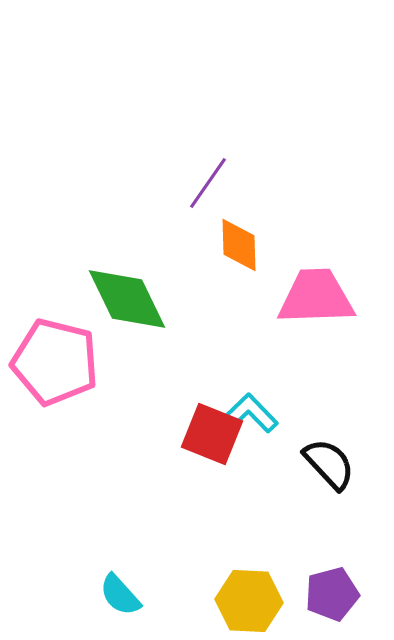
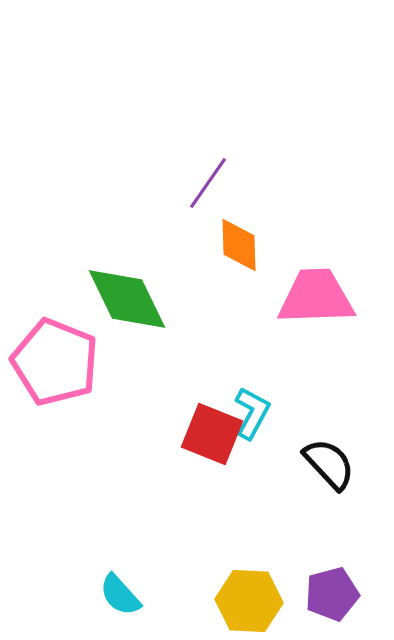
pink pentagon: rotated 8 degrees clockwise
cyan L-shape: rotated 72 degrees clockwise
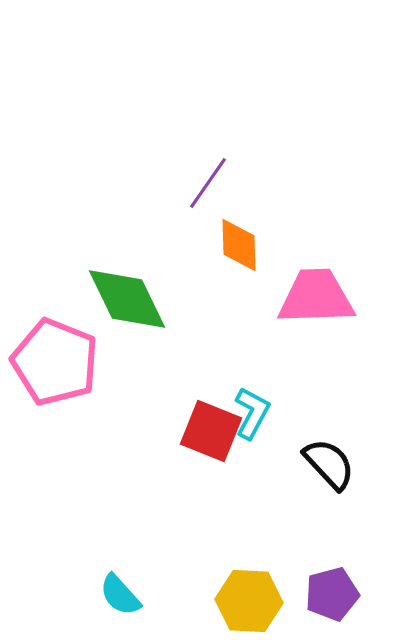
red square: moved 1 px left, 3 px up
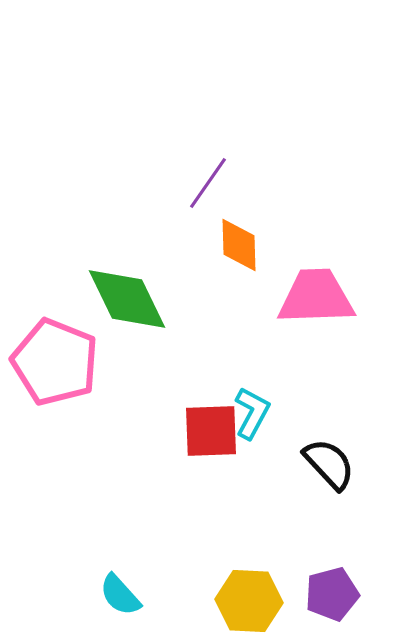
red square: rotated 24 degrees counterclockwise
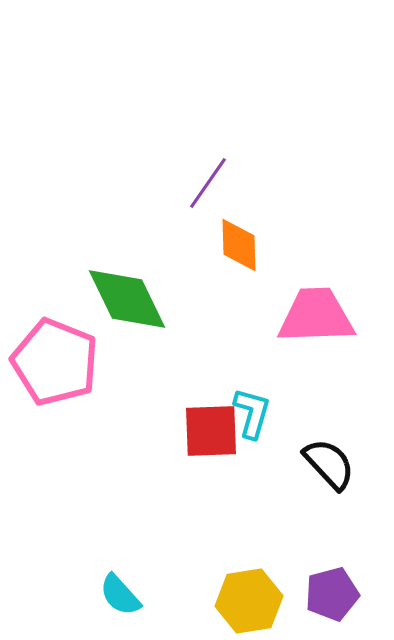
pink trapezoid: moved 19 px down
cyan L-shape: rotated 12 degrees counterclockwise
yellow hexagon: rotated 12 degrees counterclockwise
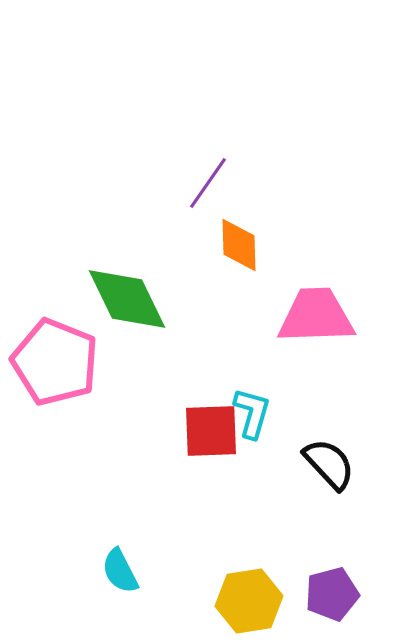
cyan semicircle: moved 24 px up; rotated 15 degrees clockwise
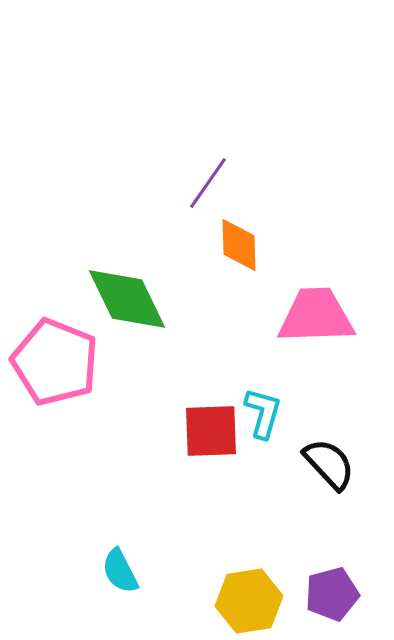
cyan L-shape: moved 11 px right
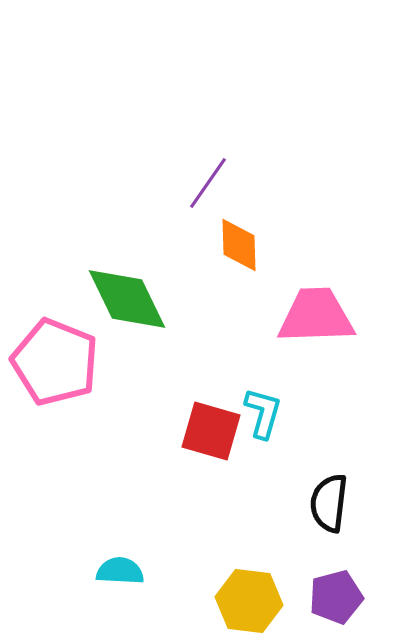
red square: rotated 18 degrees clockwise
black semicircle: moved 39 px down; rotated 130 degrees counterclockwise
cyan semicircle: rotated 120 degrees clockwise
purple pentagon: moved 4 px right, 3 px down
yellow hexagon: rotated 16 degrees clockwise
